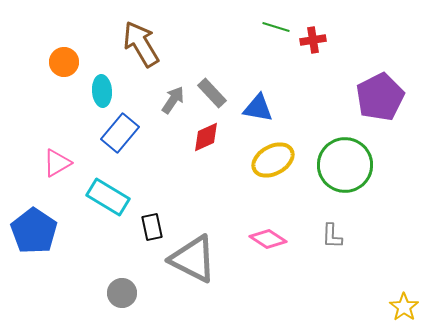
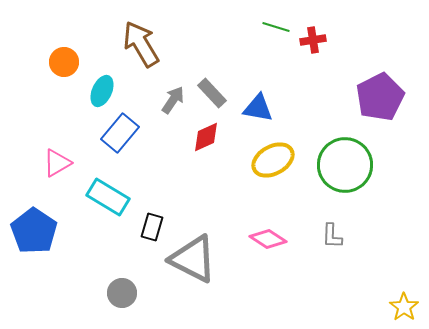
cyan ellipse: rotated 28 degrees clockwise
black rectangle: rotated 28 degrees clockwise
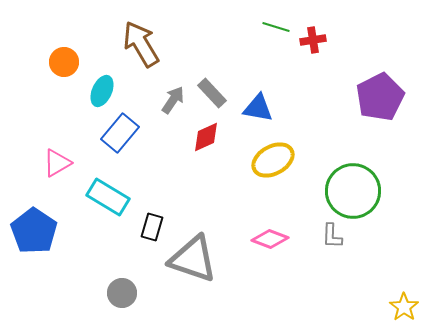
green circle: moved 8 px right, 26 px down
pink diamond: moved 2 px right; rotated 12 degrees counterclockwise
gray triangle: rotated 8 degrees counterclockwise
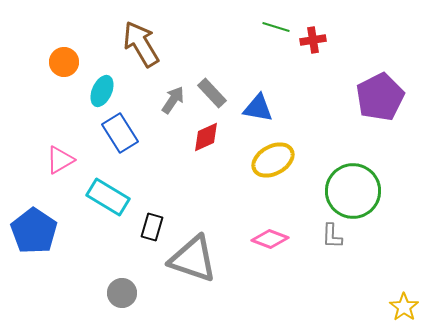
blue rectangle: rotated 72 degrees counterclockwise
pink triangle: moved 3 px right, 3 px up
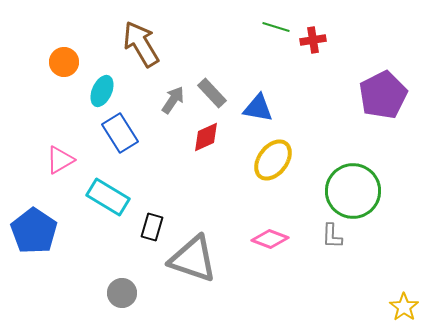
purple pentagon: moved 3 px right, 2 px up
yellow ellipse: rotated 24 degrees counterclockwise
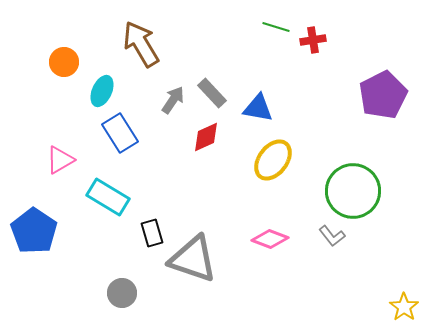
black rectangle: moved 6 px down; rotated 32 degrees counterclockwise
gray L-shape: rotated 40 degrees counterclockwise
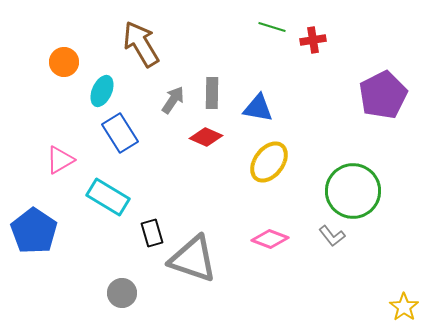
green line: moved 4 px left
gray rectangle: rotated 44 degrees clockwise
red diamond: rotated 48 degrees clockwise
yellow ellipse: moved 4 px left, 2 px down
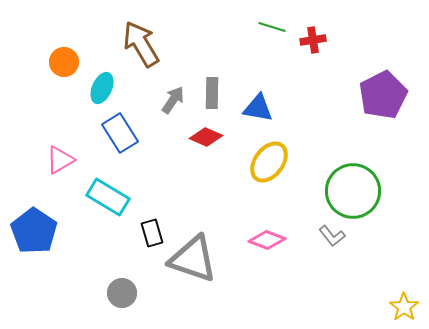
cyan ellipse: moved 3 px up
pink diamond: moved 3 px left, 1 px down
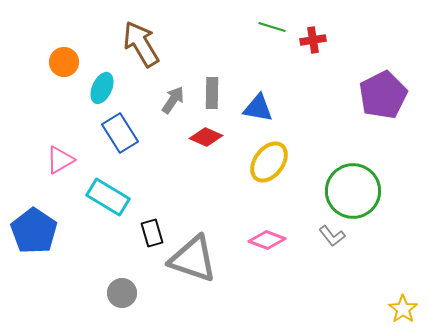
yellow star: moved 1 px left, 2 px down
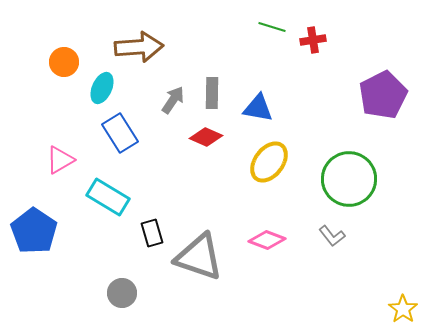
brown arrow: moved 2 px left, 3 px down; rotated 117 degrees clockwise
green circle: moved 4 px left, 12 px up
gray triangle: moved 6 px right, 2 px up
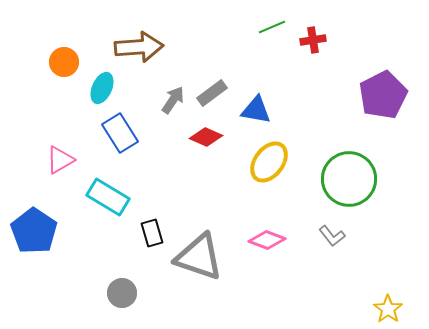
green line: rotated 40 degrees counterclockwise
gray rectangle: rotated 52 degrees clockwise
blue triangle: moved 2 px left, 2 px down
yellow star: moved 15 px left
